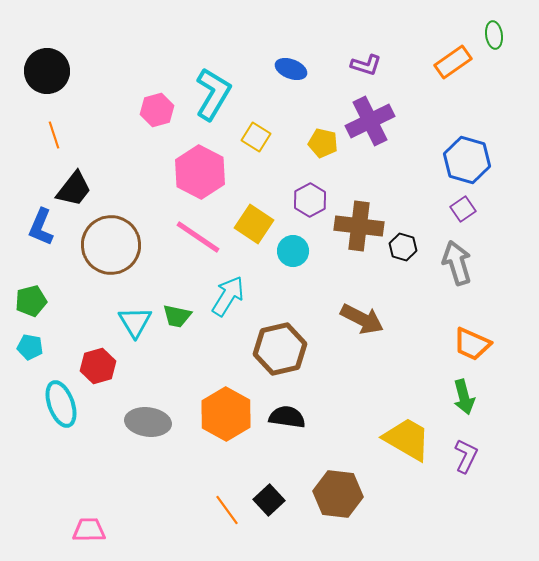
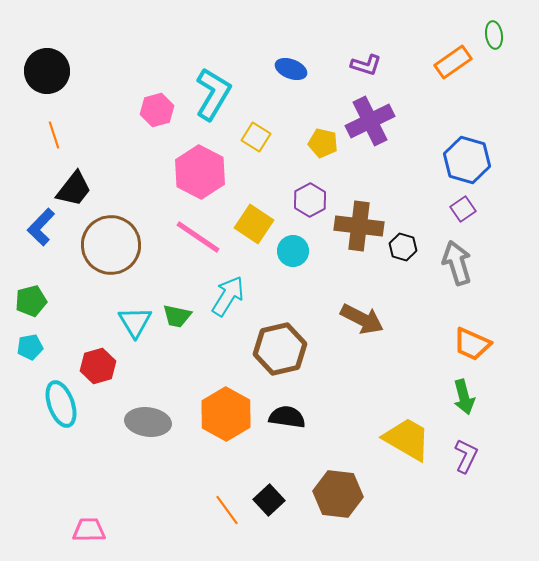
blue L-shape at (41, 227): rotated 21 degrees clockwise
cyan pentagon at (30, 347): rotated 20 degrees counterclockwise
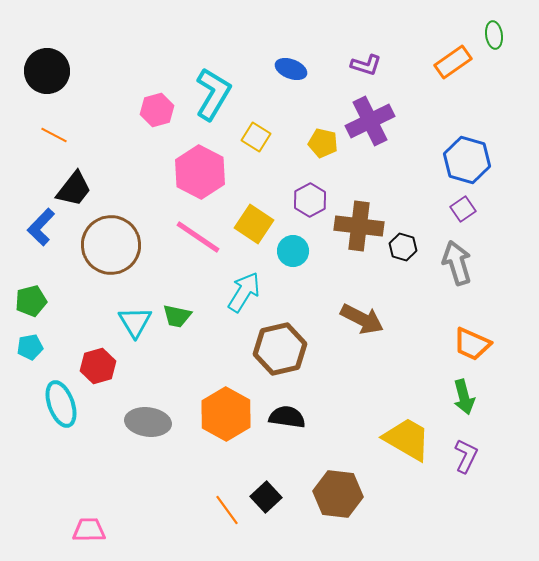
orange line at (54, 135): rotated 44 degrees counterclockwise
cyan arrow at (228, 296): moved 16 px right, 4 px up
black square at (269, 500): moved 3 px left, 3 px up
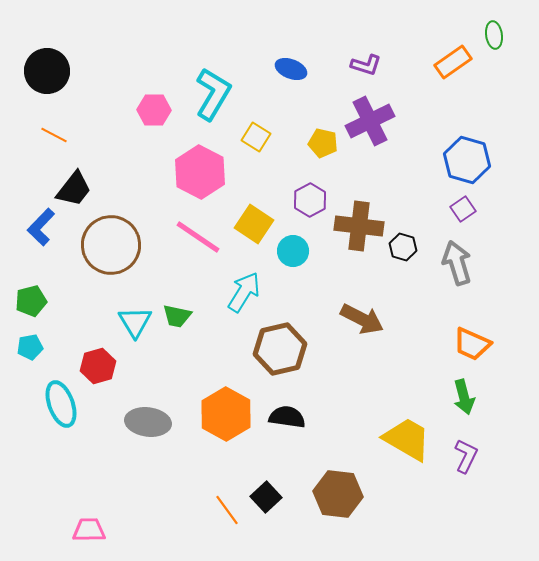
pink hexagon at (157, 110): moved 3 px left; rotated 16 degrees clockwise
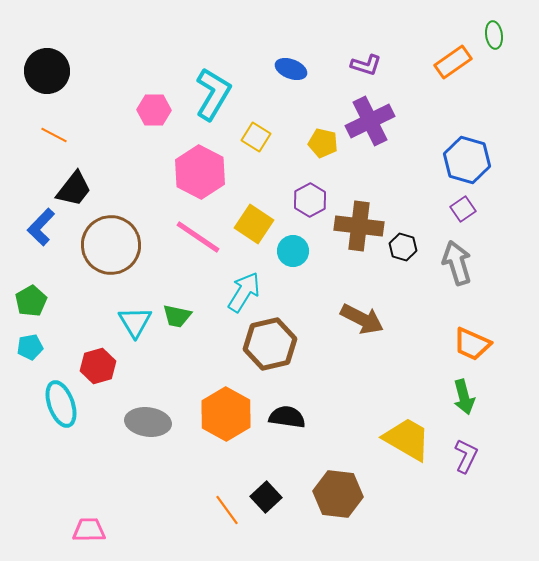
green pentagon at (31, 301): rotated 16 degrees counterclockwise
brown hexagon at (280, 349): moved 10 px left, 5 px up
